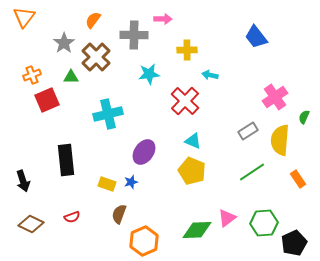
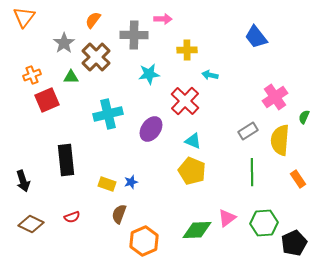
purple ellipse: moved 7 px right, 23 px up
green line: rotated 56 degrees counterclockwise
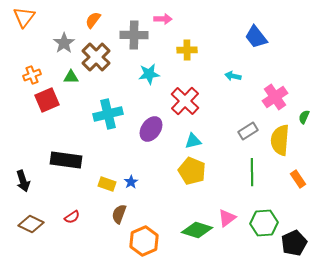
cyan arrow: moved 23 px right, 1 px down
cyan triangle: rotated 36 degrees counterclockwise
black rectangle: rotated 76 degrees counterclockwise
blue star: rotated 16 degrees counterclockwise
red semicircle: rotated 14 degrees counterclockwise
green diamond: rotated 20 degrees clockwise
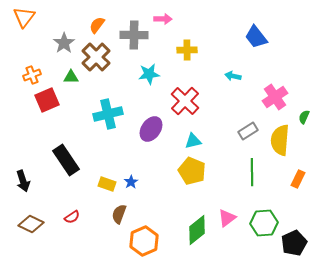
orange semicircle: moved 4 px right, 5 px down
black rectangle: rotated 48 degrees clockwise
orange rectangle: rotated 60 degrees clockwise
green diamond: rotated 56 degrees counterclockwise
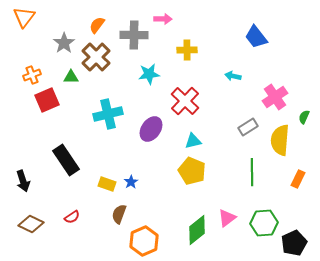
gray rectangle: moved 4 px up
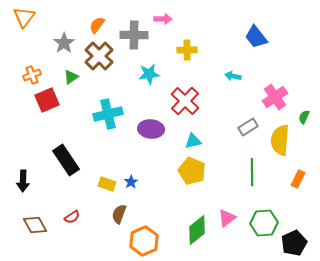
brown cross: moved 3 px right, 1 px up
green triangle: rotated 35 degrees counterclockwise
purple ellipse: rotated 60 degrees clockwise
black arrow: rotated 20 degrees clockwise
brown diamond: moved 4 px right, 1 px down; rotated 35 degrees clockwise
